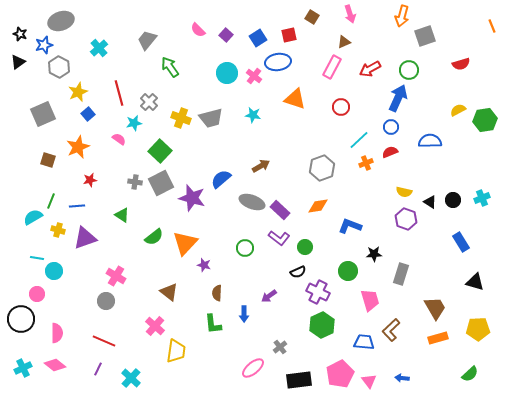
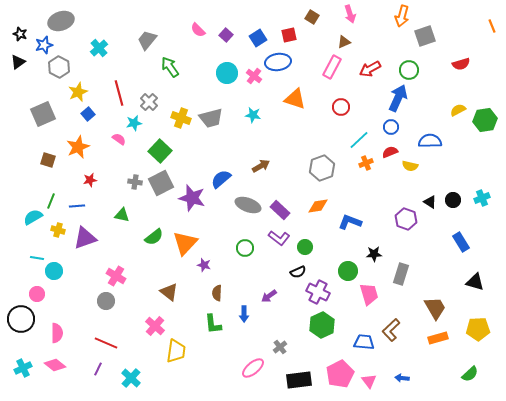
yellow semicircle at (404, 192): moved 6 px right, 26 px up
gray ellipse at (252, 202): moved 4 px left, 3 px down
green triangle at (122, 215): rotated 21 degrees counterclockwise
blue L-shape at (350, 226): moved 4 px up
pink trapezoid at (370, 300): moved 1 px left, 6 px up
red line at (104, 341): moved 2 px right, 2 px down
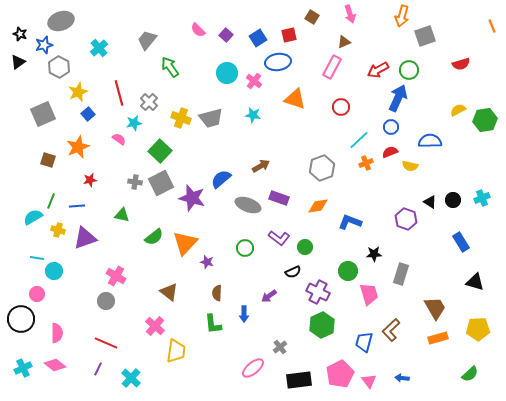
red arrow at (370, 69): moved 8 px right, 1 px down
pink cross at (254, 76): moved 5 px down
purple rectangle at (280, 210): moved 1 px left, 12 px up; rotated 24 degrees counterclockwise
purple star at (204, 265): moved 3 px right, 3 px up
black semicircle at (298, 272): moved 5 px left
blue trapezoid at (364, 342): rotated 80 degrees counterclockwise
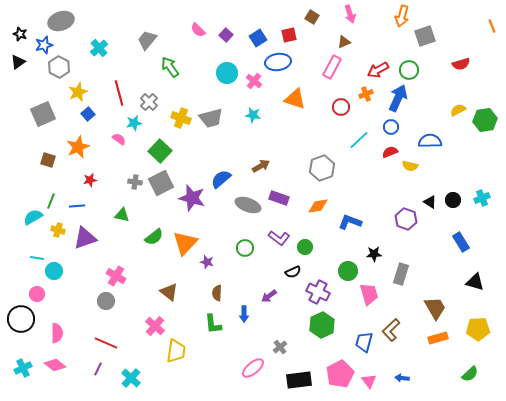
orange cross at (366, 163): moved 69 px up
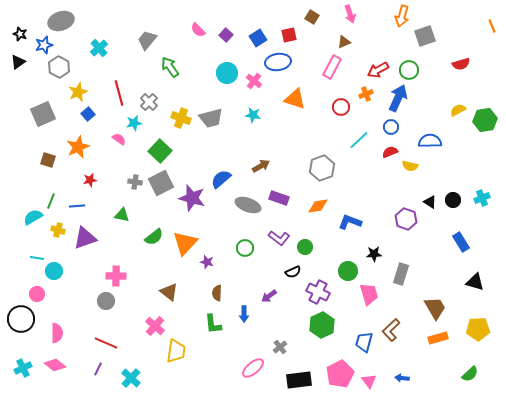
pink cross at (116, 276): rotated 30 degrees counterclockwise
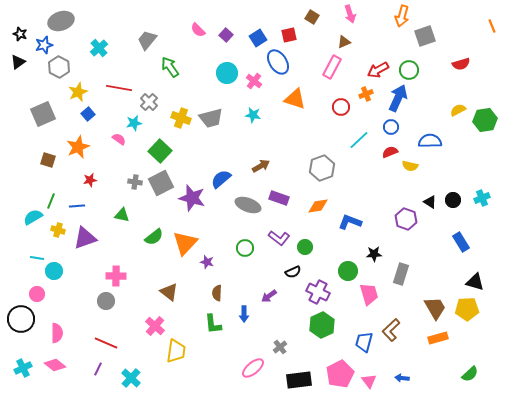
blue ellipse at (278, 62): rotated 65 degrees clockwise
red line at (119, 93): moved 5 px up; rotated 65 degrees counterclockwise
yellow pentagon at (478, 329): moved 11 px left, 20 px up
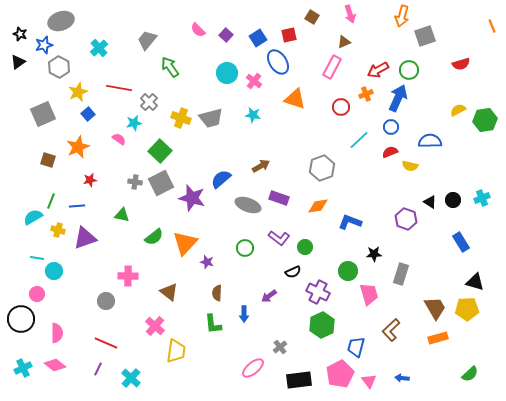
pink cross at (116, 276): moved 12 px right
blue trapezoid at (364, 342): moved 8 px left, 5 px down
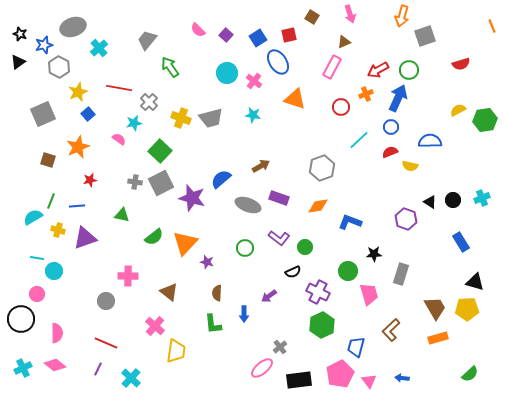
gray ellipse at (61, 21): moved 12 px right, 6 px down
pink ellipse at (253, 368): moved 9 px right
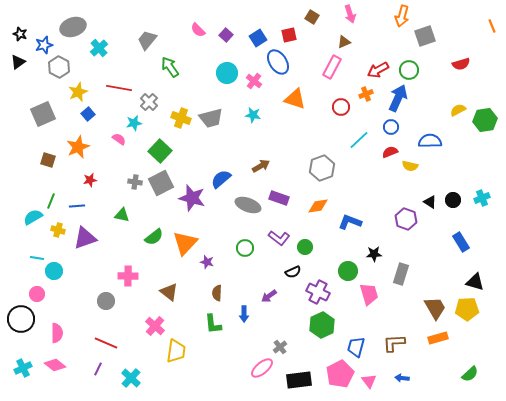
brown L-shape at (391, 330): moved 3 px right, 13 px down; rotated 40 degrees clockwise
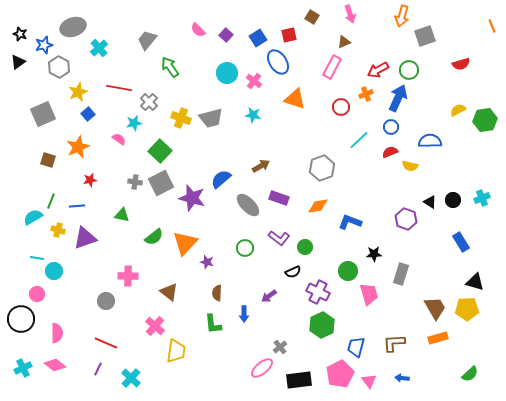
gray ellipse at (248, 205): rotated 25 degrees clockwise
